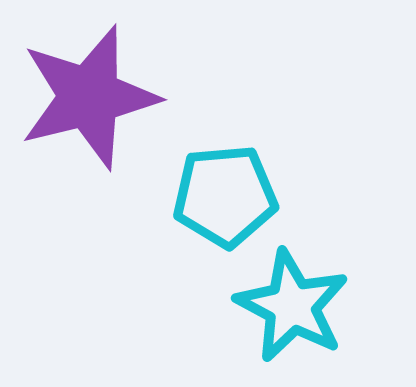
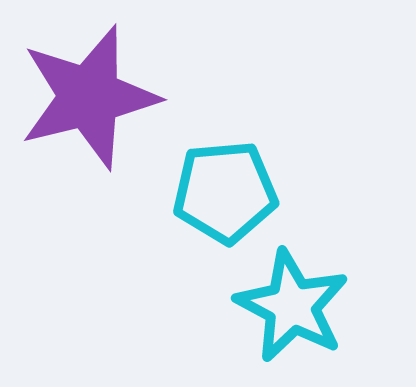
cyan pentagon: moved 4 px up
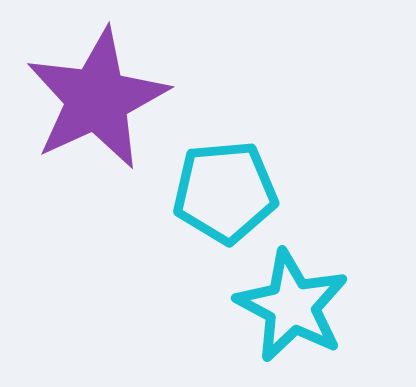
purple star: moved 8 px right, 2 px down; rotated 11 degrees counterclockwise
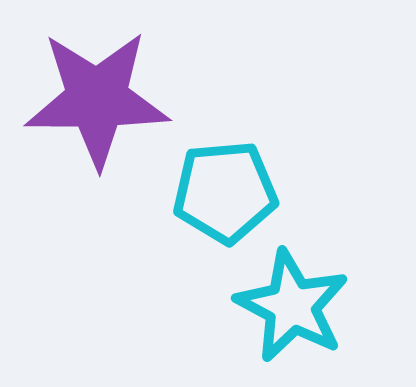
purple star: rotated 25 degrees clockwise
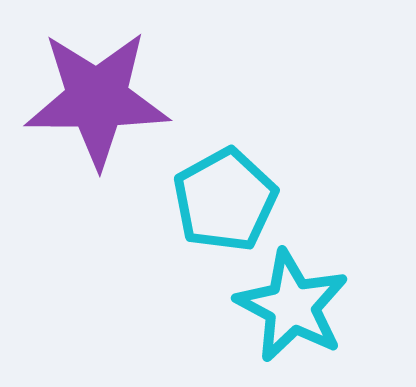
cyan pentagon: moved 8 px down; rotated 24 degrees counterclockwise
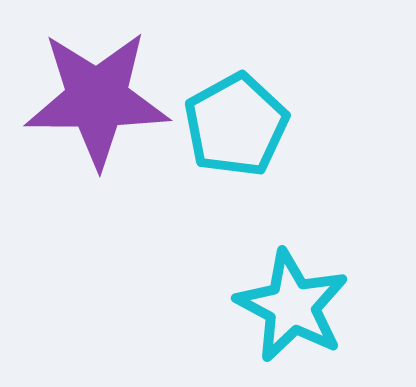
cyan pentagon: moved 11 px right, 75 px up
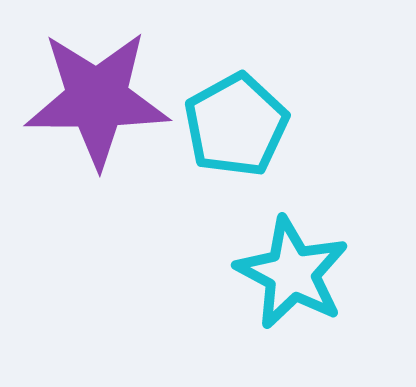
cyan star: moved 33 px up
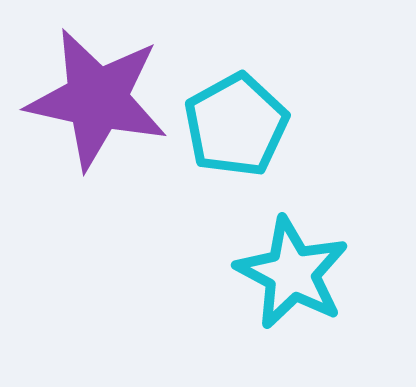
purple star: rotated 12 degrees clockwise
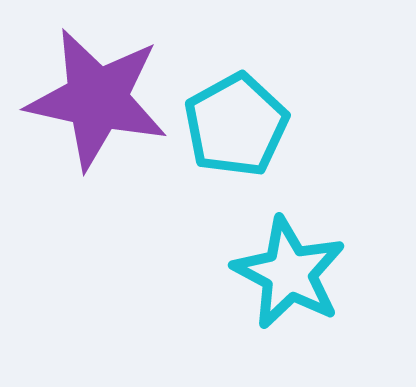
cyan star: moved 3 px left
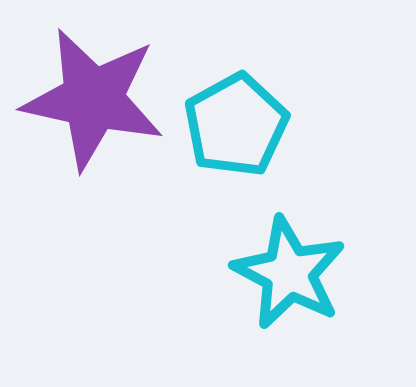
purple star: moved 4 px left
